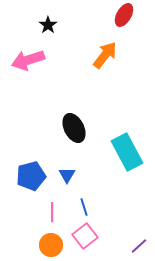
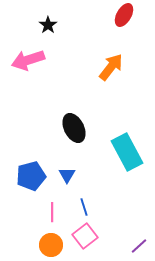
orange arrow: moved 6 px right, 12 px down
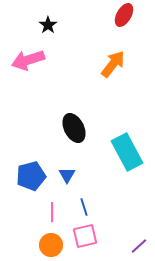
orange arrow: moved 2 px right, 3 px up
pink square: rotated 25 degrees clockwise
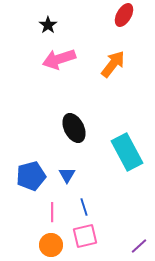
pink arrow: moved 31 px right, 1 px up
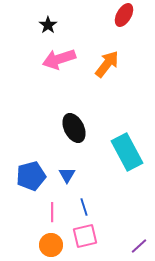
orange arrow: moved 6 px left
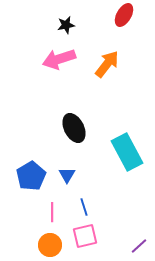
black star: moved 18 px right; rotated 24 degrees clockwise
blue pentagon: rotated 16 degrees counterclockwise
orange circle: moved 1 px left
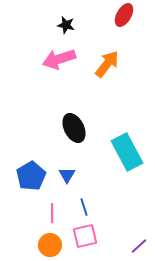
black star: rotated 24 degrees clockwise
pink line: moved 1 px down
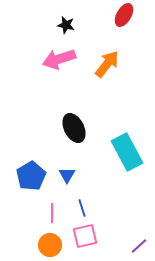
blue line: moved 2 px left, 1 px down
